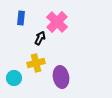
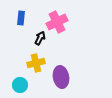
pink cross: rotated 20 degrees clockwise
cyan circle: moved 6 px right, 7 px down
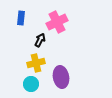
black arrow: moved 2 px down
cyan circle: moved 11 px right, 1 px up
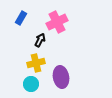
blue rectangle: rotated 24 degrees clockwise
